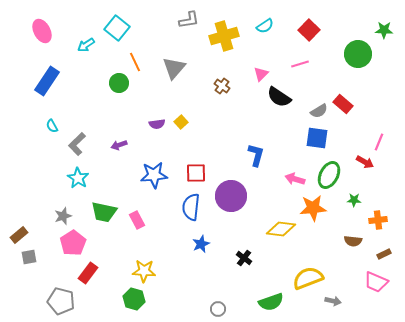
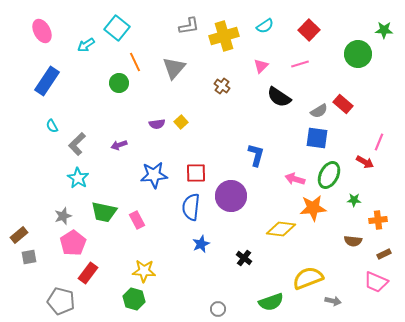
gray L-shape at (189, 20): moved 6 px down
pink triangle at (261, 74): moved 8 px up
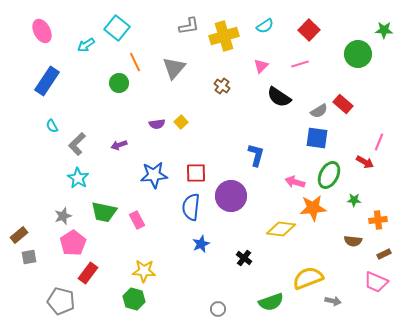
pink arrow at (295, 179): moved 3 px down
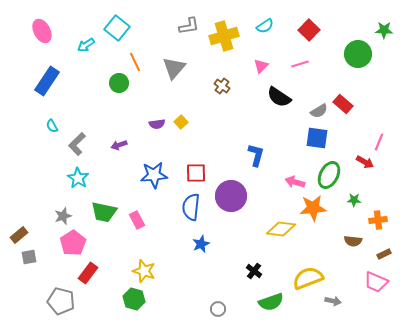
black cross at (244, 258): moved 10 px right, 13 px down
yellow star at (144, 271): rotated 15 degrees clockwise
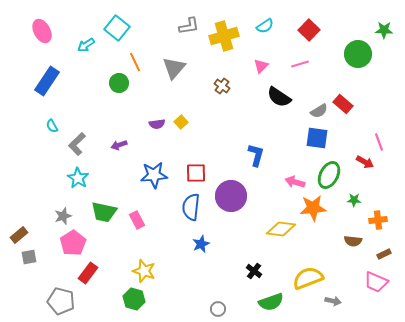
pink line at (379, 142): rotated 42 degrees counterclockwise
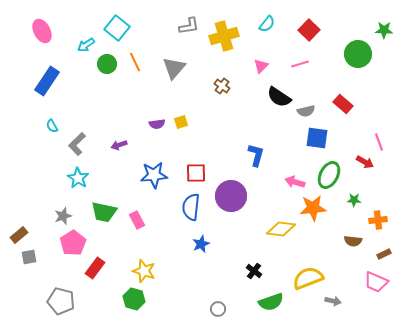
cyan semicircle at (265, 26): moved 2 px right, 2 px up; rotated 18 degrees counterclockwise
green circle at (119, 83): moved 12 px left, 19 px up
gray semicircle at (319, 111): moved 13 px left; rotated 18 degrees clockwise
yellow square at (181, 122): rotated 24 degrees clockwise
red rectangle at (88, 273): moved 7 px right, 5 px up
